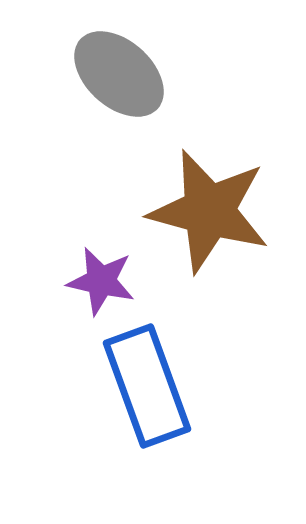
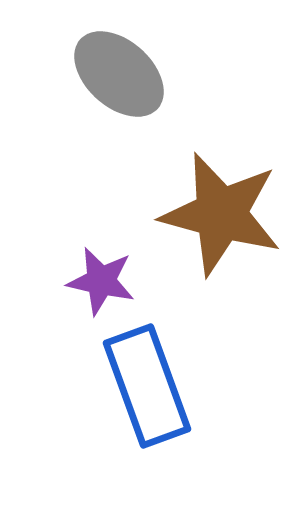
brown star: moved 12 px right, 3 px down
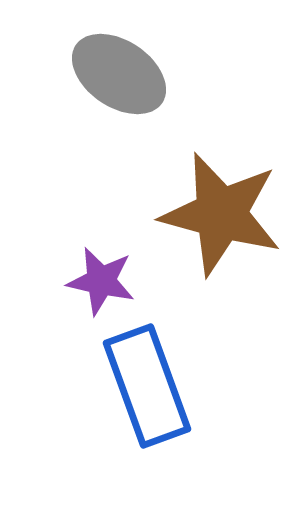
gray ellipse: rotated 8 degrees counterclockwise
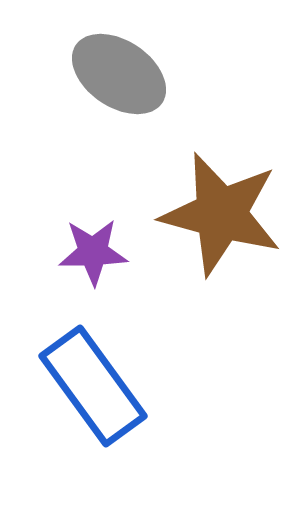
purple star: moved 8 px left, 29 px up; rotated 14 degrees counterclockwise
blue rectangle: moved 54 px left; rotated 16 degrees counterclockwise
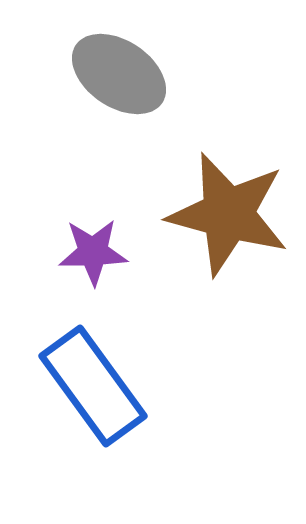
brown star: moved 7 px right
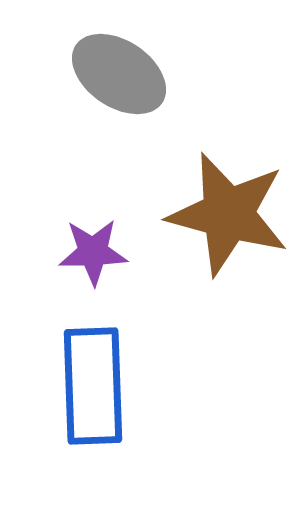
blue rectangle: rotated 34 degrees clockwise
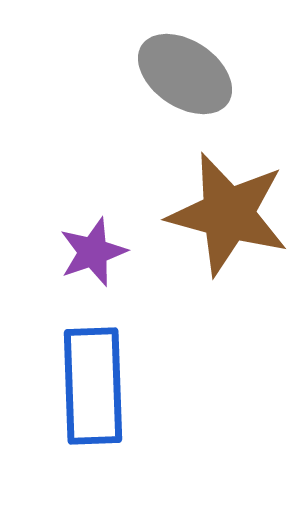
gray ellipse: moved 66 px right
purple star: rotated 18 degrees counterclockwise
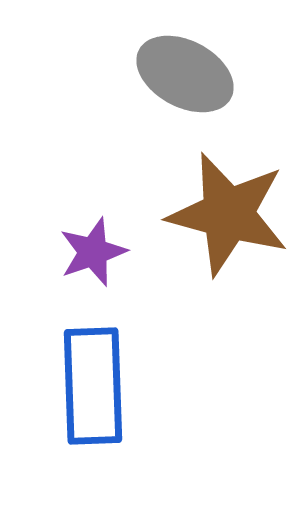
gray ellipse: rotated 6 degrees counterclockwise
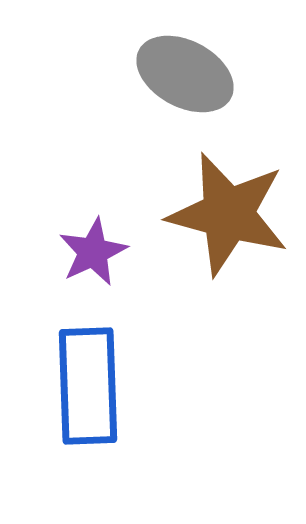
purple star: rotated 6 degrees counterclockwise
blue rectangle: moved 5 px left
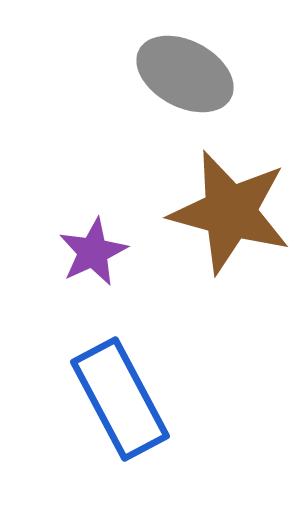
brown star: moved 2 px right, 2 px up
blue rectangle: moved 32 px right, 13 px down; rotated 26 degrees counterclockwise
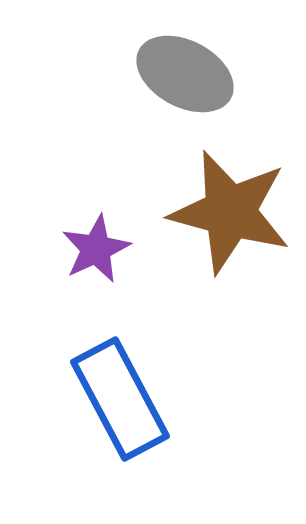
purple star: moved 3 px right, 3 px up
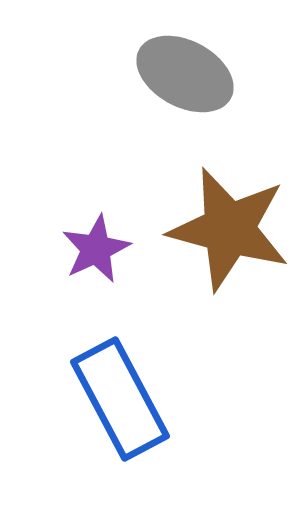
brown star: moved 1 px left, 17 px down
